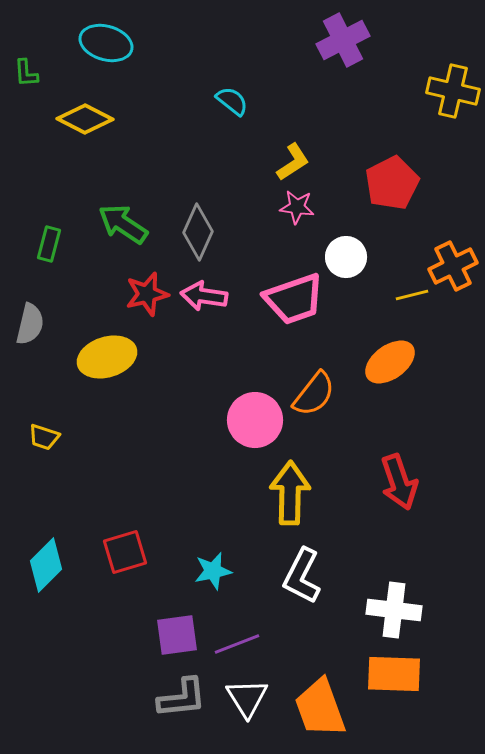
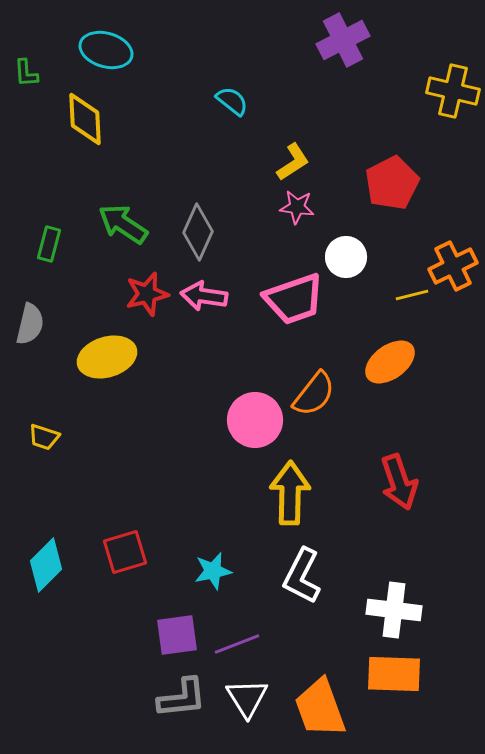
cyan ellipse: moved 7 px down
yellow diamond: rotated 60 degrees clockwise
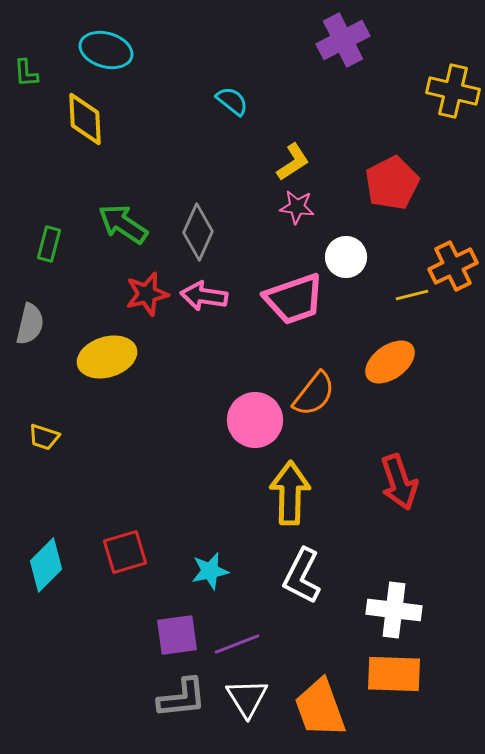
cyan star: moved 3 px left
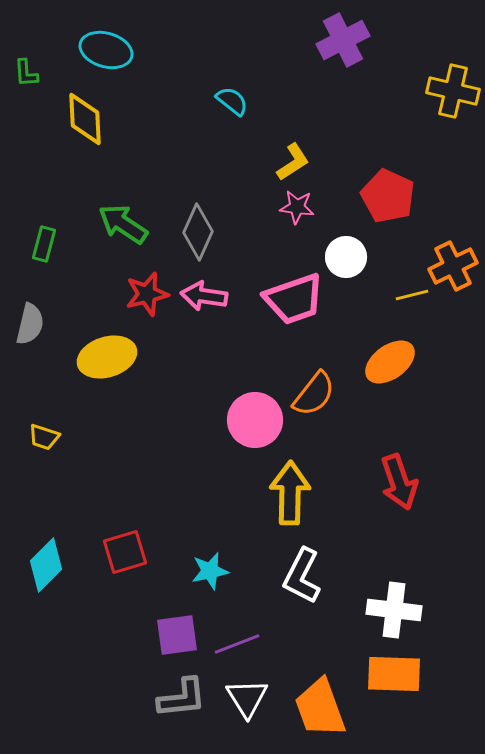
red pentagon: moved 4 px left, 13 px down; rotated 20 degrees counterclockwise
green rectangle: moved 5 px left
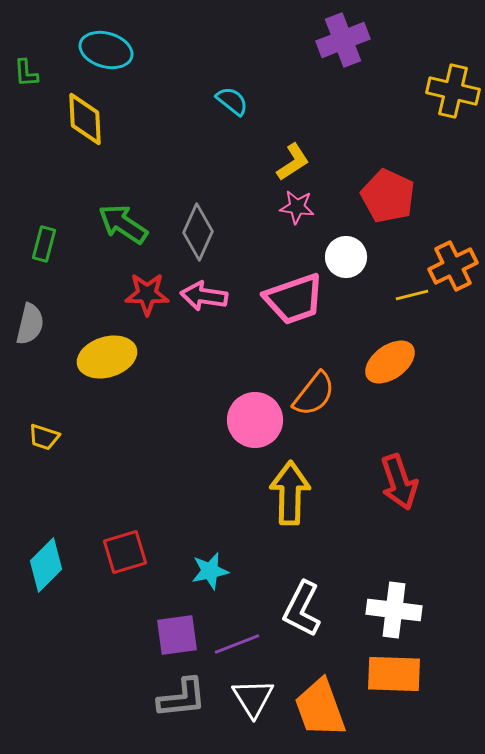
purple cross: rotated 6 degrees clockwise
red star: rotated 15 degrees clockwise
white L-shape: moved 33 px down
white triangle: moved 6 px right
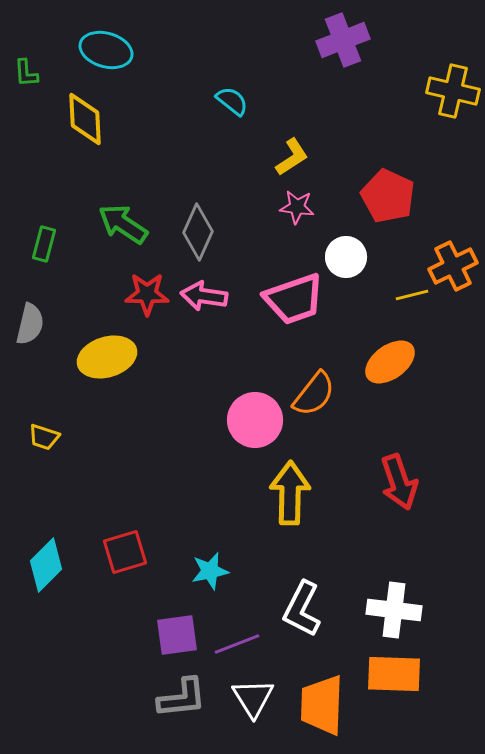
yellow L-shape: moved 1 px left, 5 px up
orange trapezoid: moved 2 px right, 3 px up; rotated 22 degrees clockwise
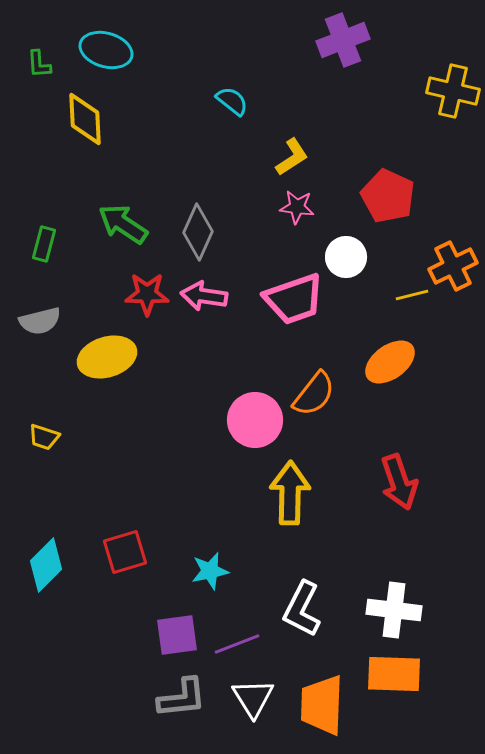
green L-shape: moved 13 px right, 9 px up
gray semicircle: moved 10 px right, 3 px up; rotated 63 degrees clockwise
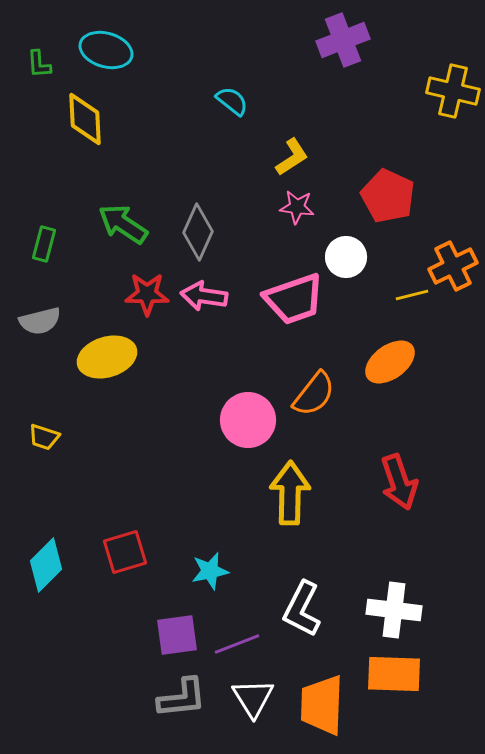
pink circle: moved 7 px left
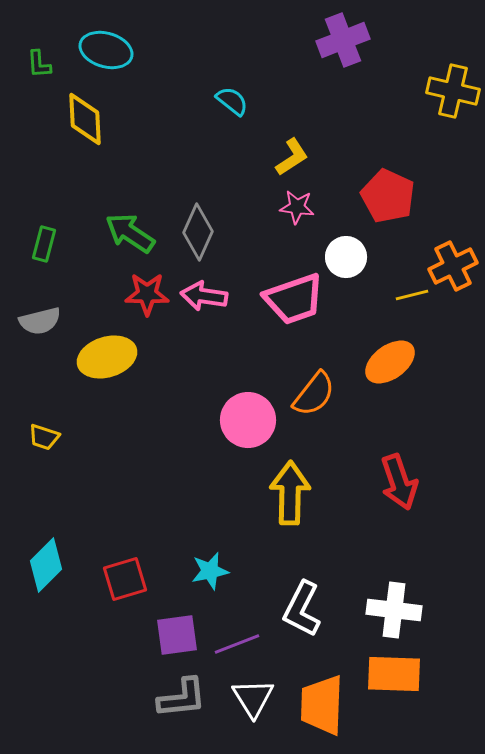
green arrow: moved 7 px right, 9 px down
red square: moved 27 px down
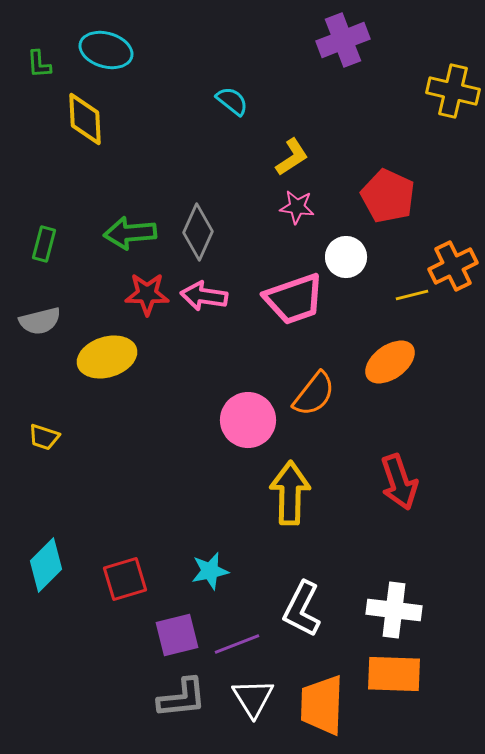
green arrow: rotated 39 degrees counterclockwise
purple square: rotated 6 degrees counterclockwise
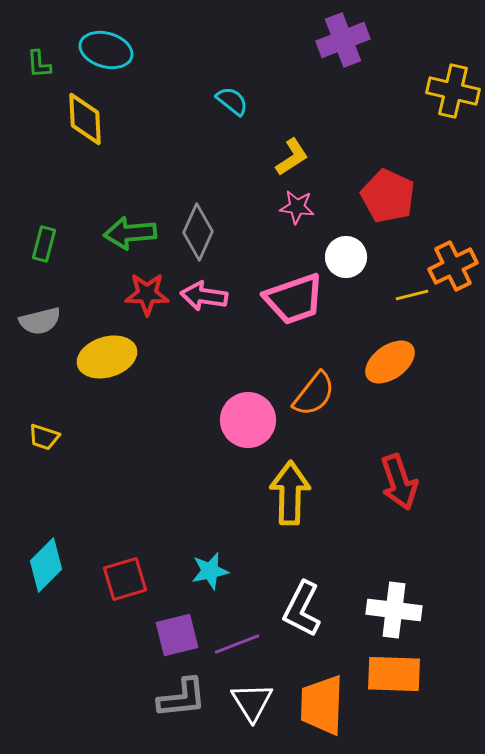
white triangle: moved 1 px left, 4 px down
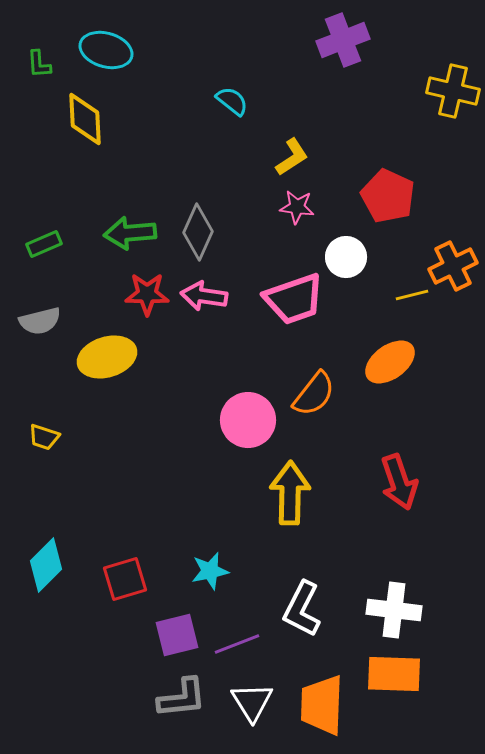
green rectangle: rotated 52 degrees clockwise
